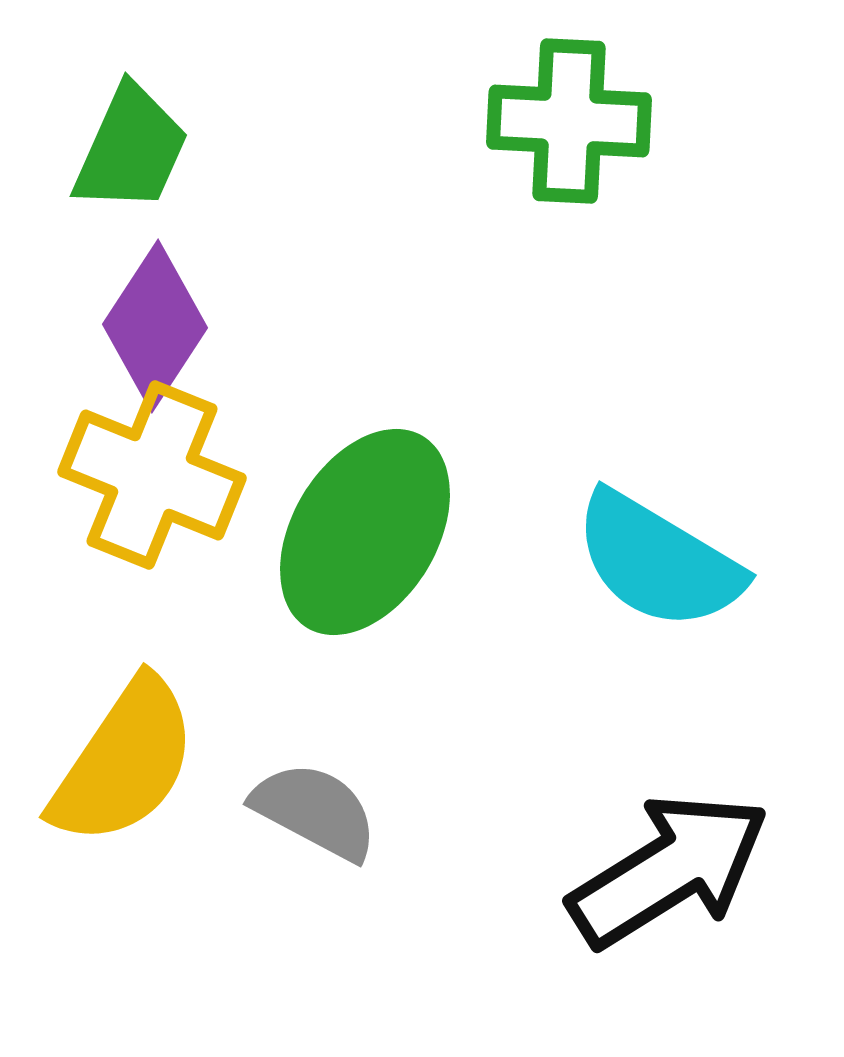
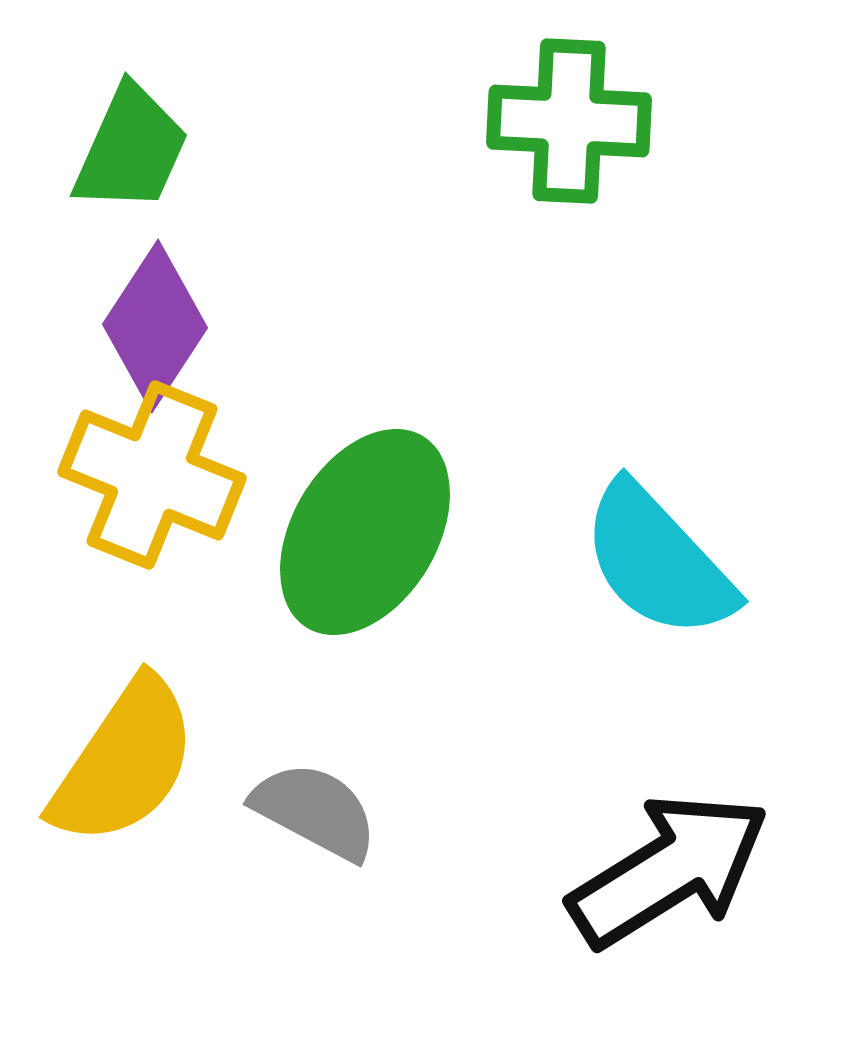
cyan semicircle: rotated 16 degrees clockwise
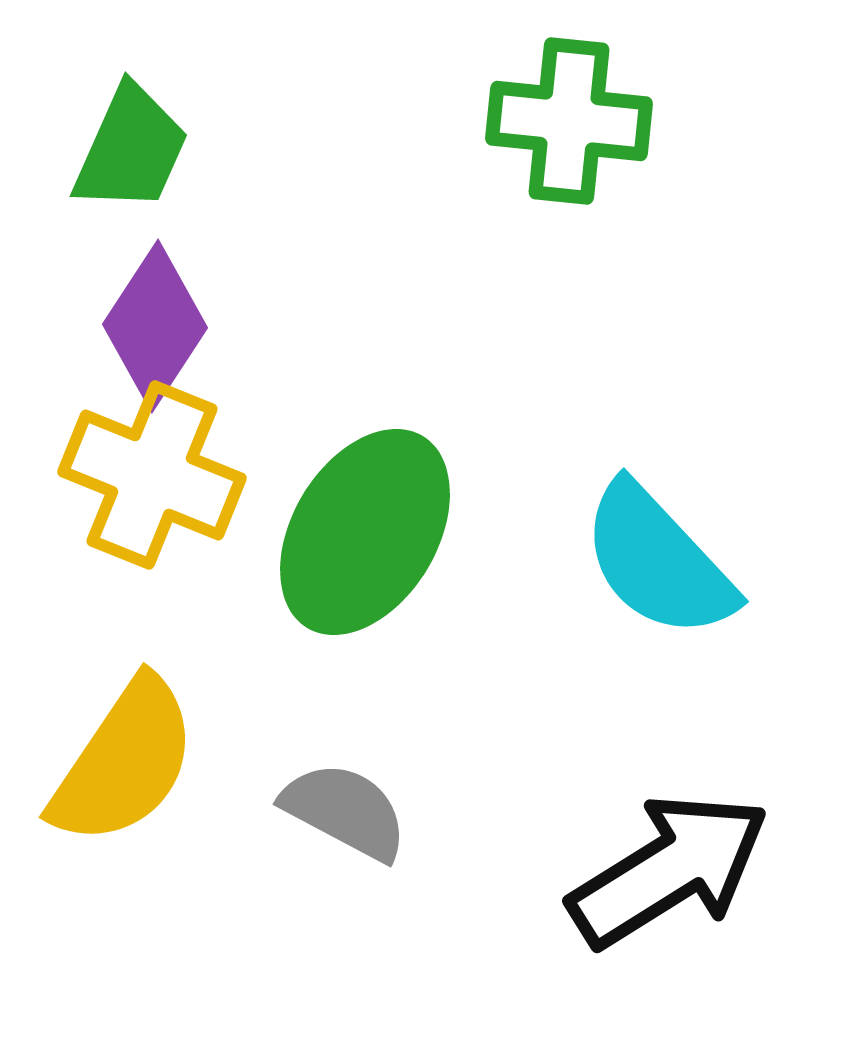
green cross: rotated 3 degrees clockwise
gray semicircle: moved 30 px right
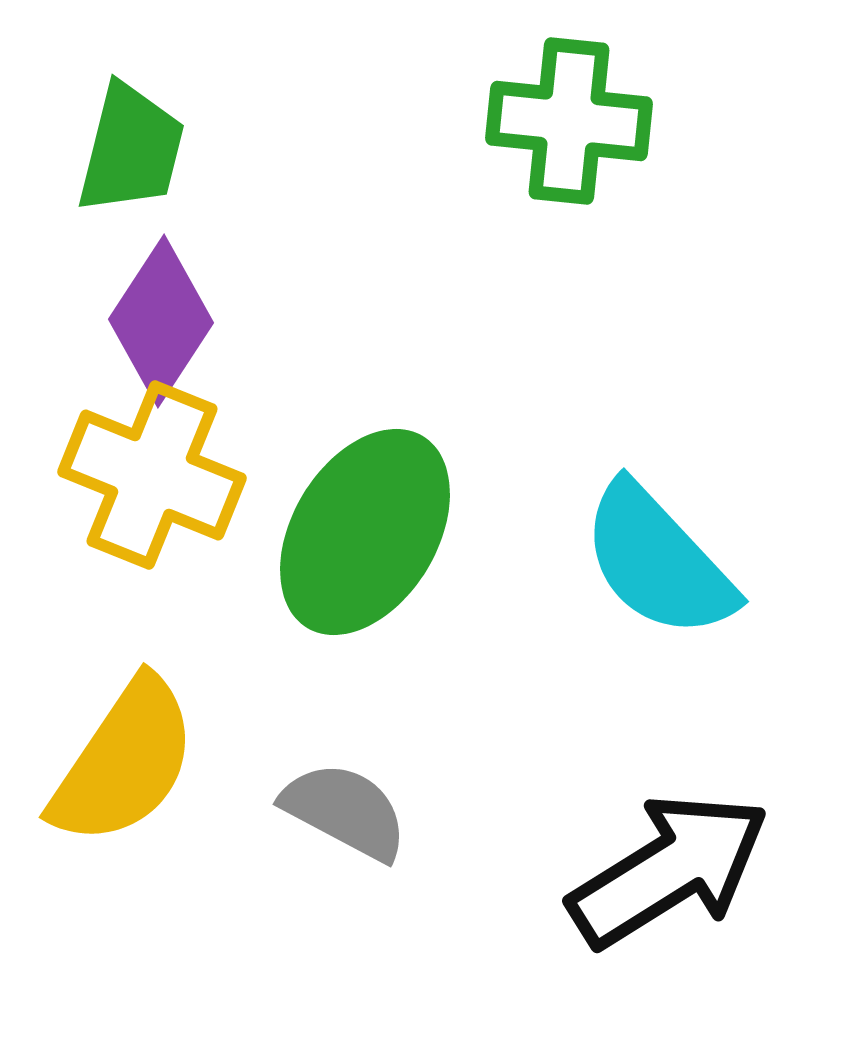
green trapezoid: rotated 10 degrees counterclockwise
purple diamond: moved 6 px right, 5 px up
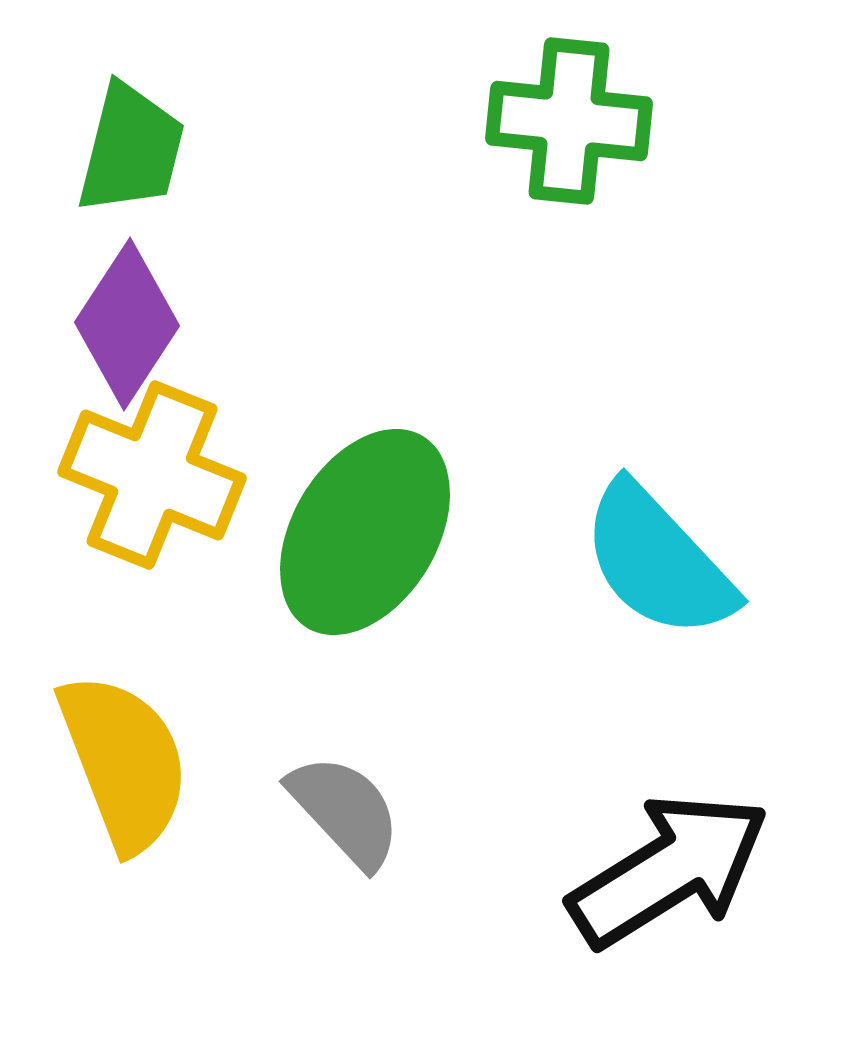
purple diamond: moved 34 px left, 3 px down
yellow semicircle: rotated 55 degrees counterclockwise
gray semicircle: rotated 19 degrees clockwise
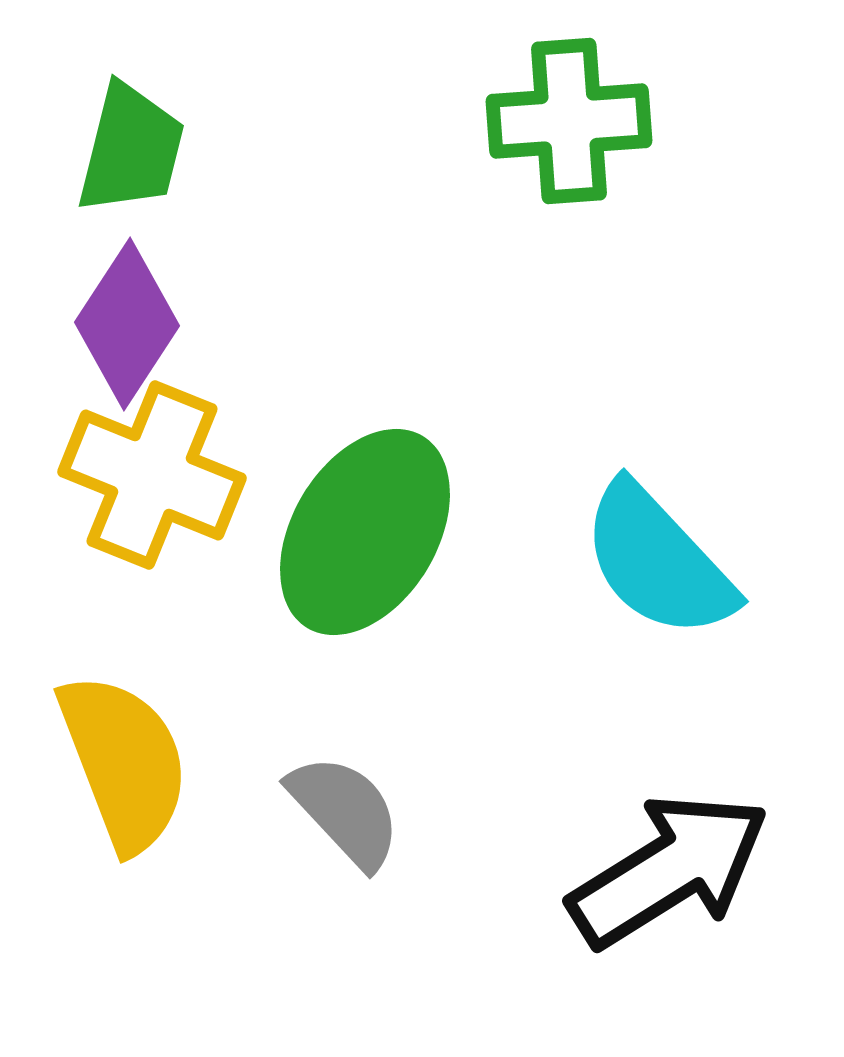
green cross: rotated 10 degrees counterclockwise
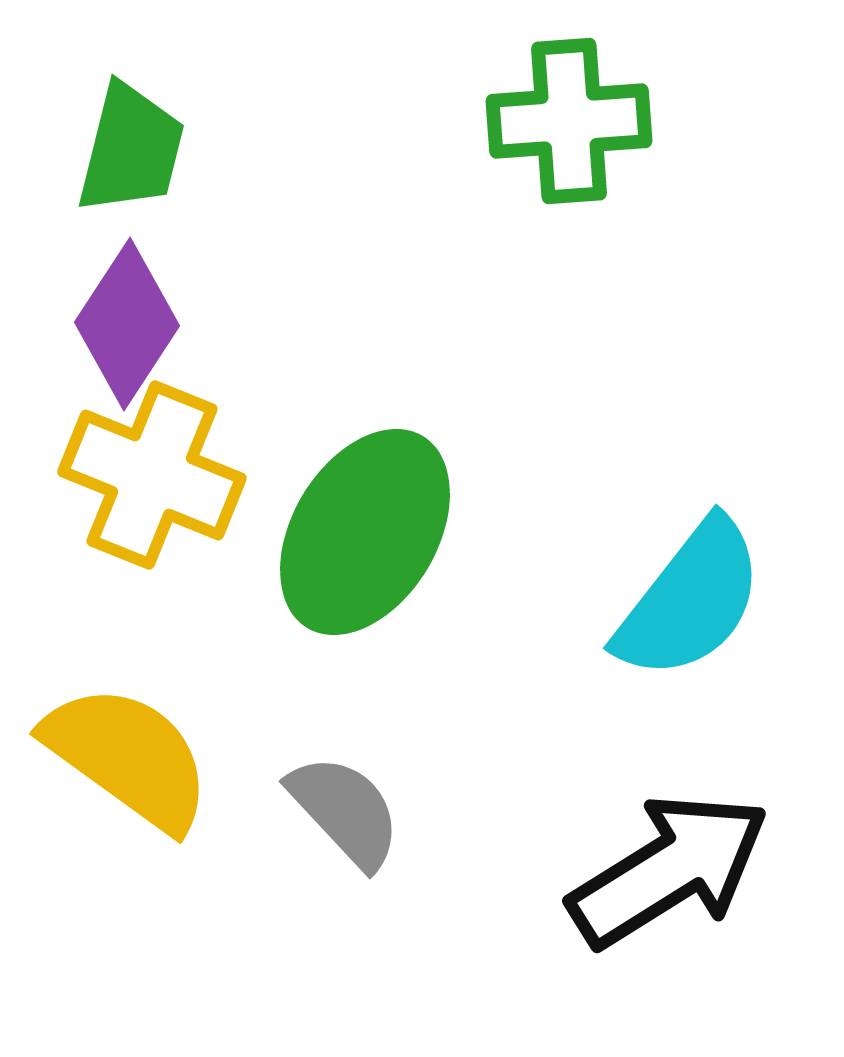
cyan semicircle: moved 32 px right, 39 px down; rotated 99 degrees counterclockwise
yellow semicircle: moved 4 px right, 5 px up; rotated 33 degrees counterclockwise
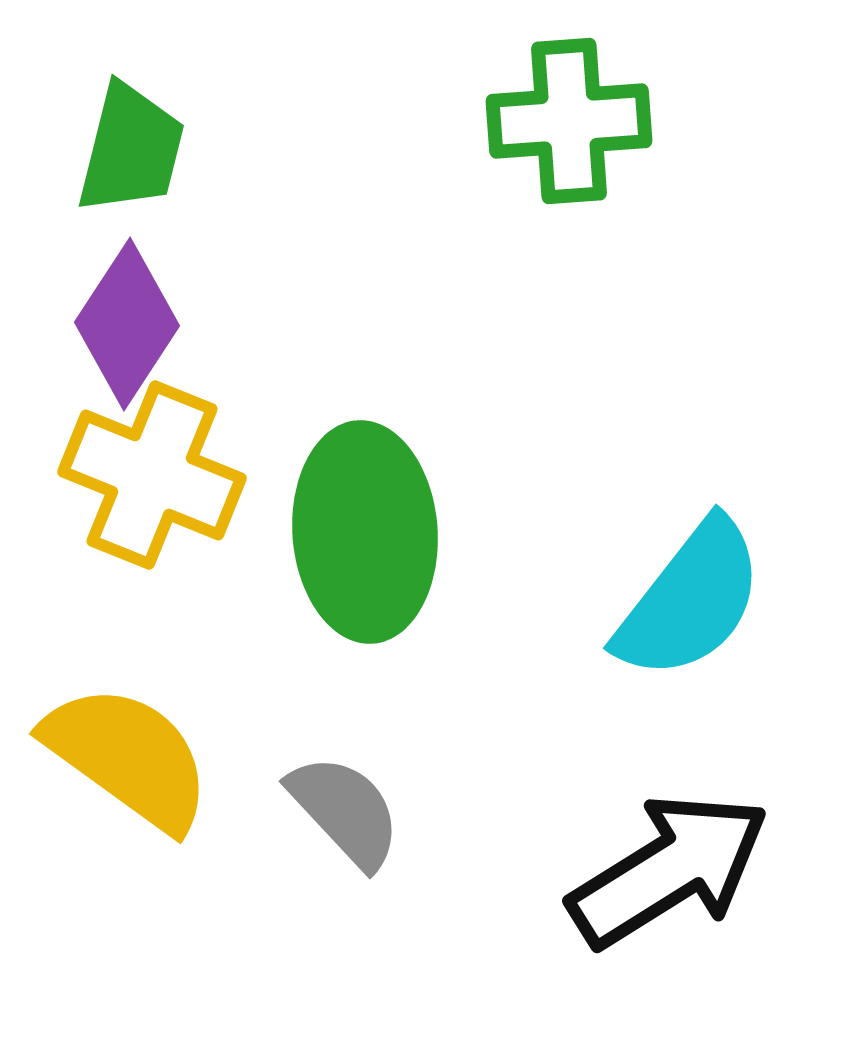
green ellipse: rotated 35 degrees counterclockwise
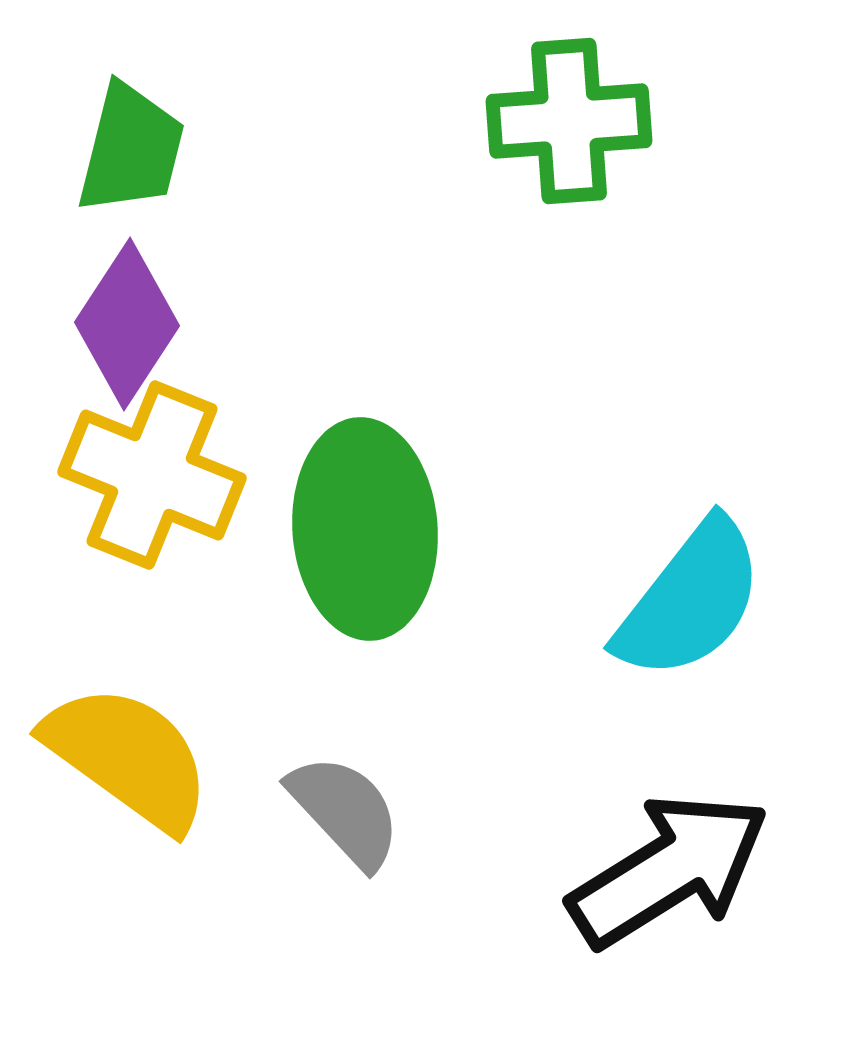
green ellipse: moved 3 px up
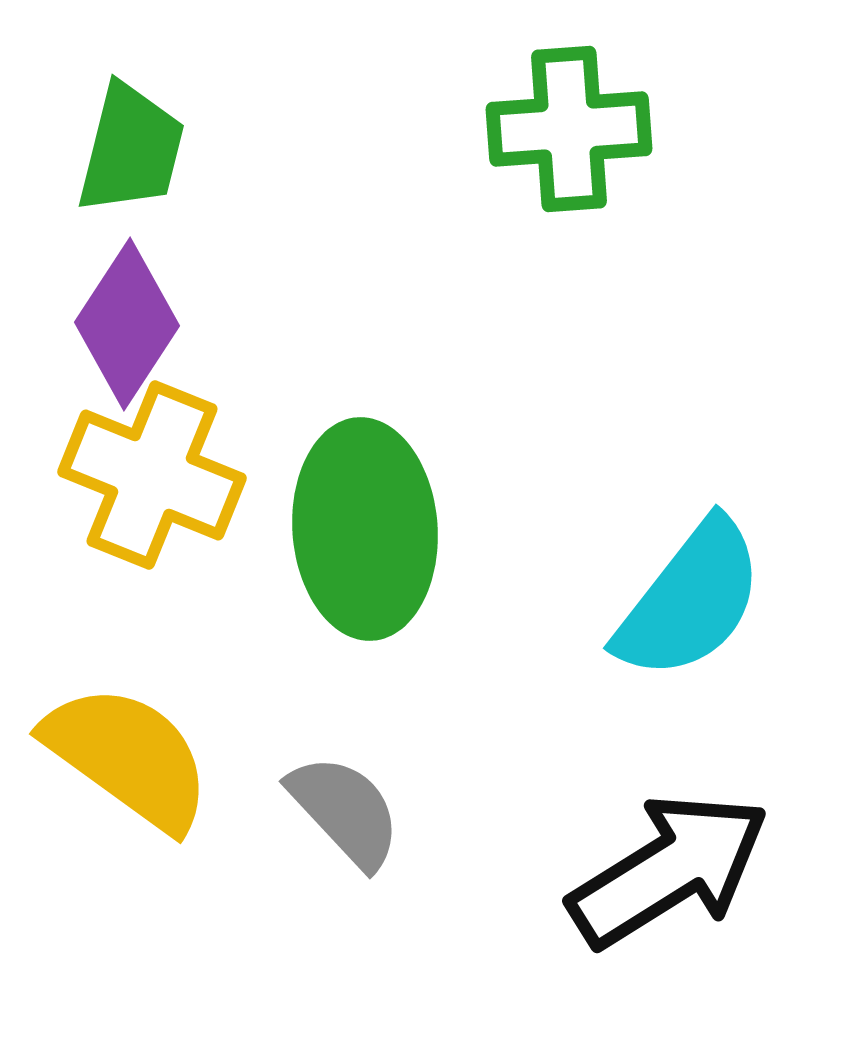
green cross: moved 8 px down
